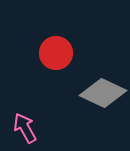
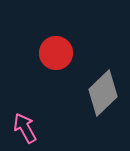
gray diamond: rotated 69 degrees counterclockwise
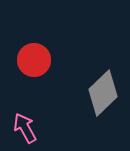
red circle: moved 22 px left, 7 px down
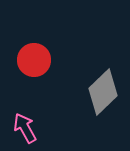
gray diamond: moved 1 px up
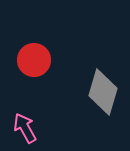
gray diamond: rotated 30 degrees counterclockwise
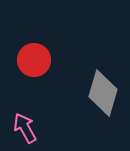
gray diamond: moved 1 px down
